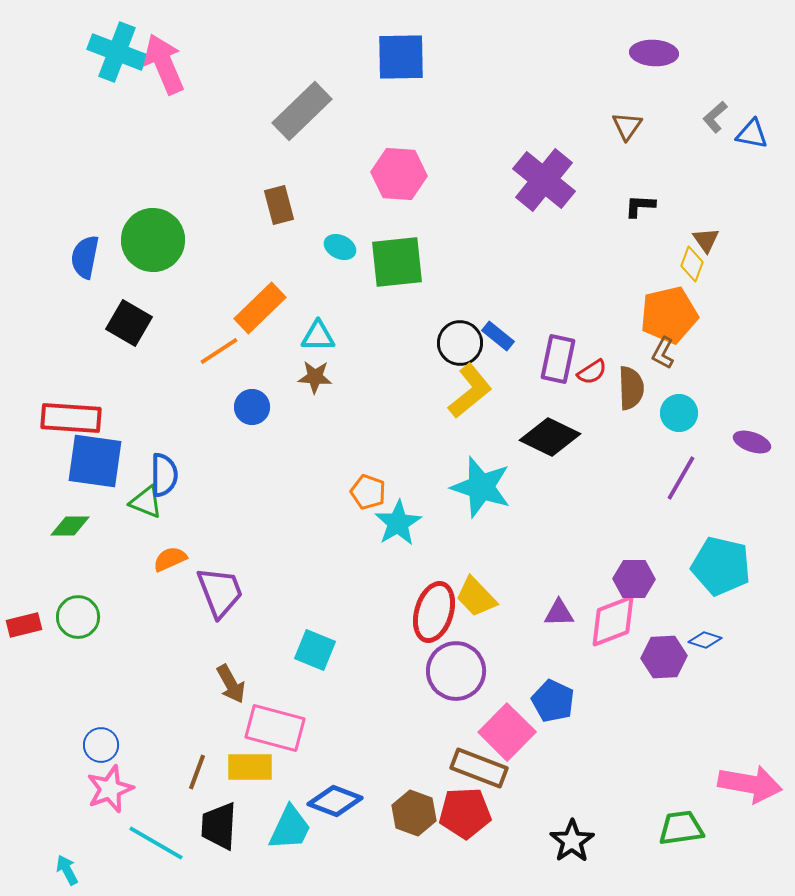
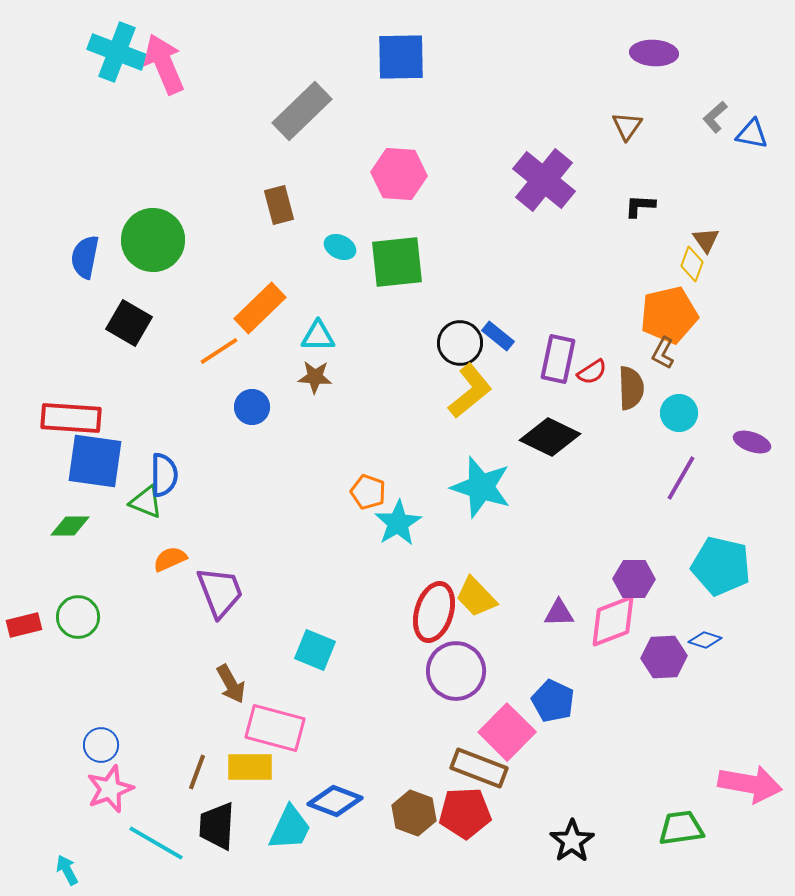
black trapezoid at (219, 826): moved 2 px left
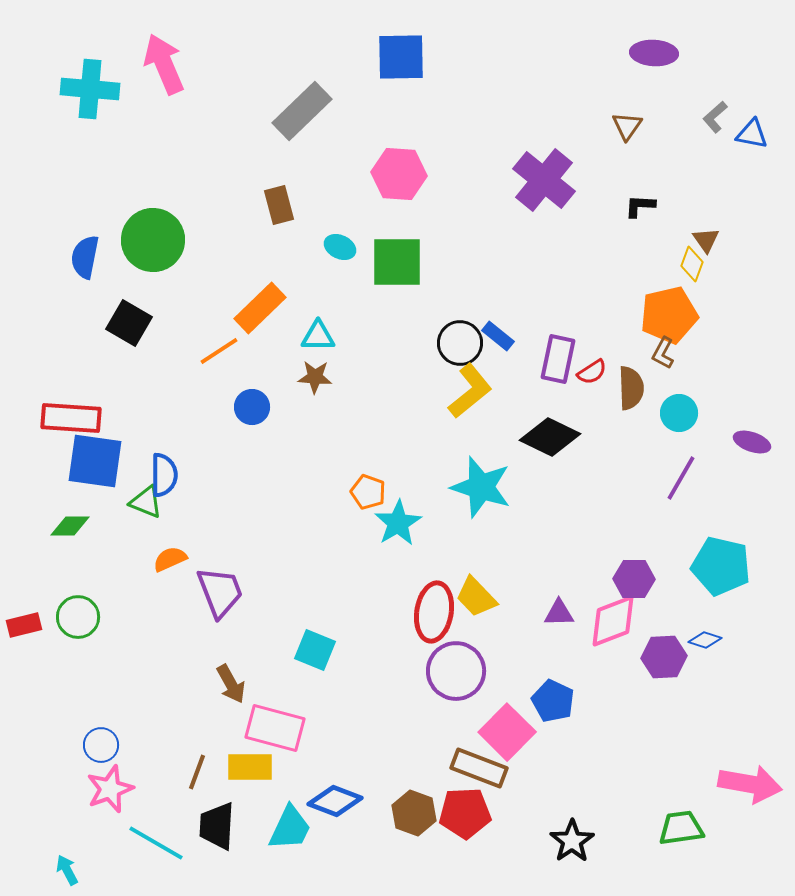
cyan cross at (117, 52): moved 27 px left, 37 px down; rotated 16 degrees counterclockwise
green square at (397, 262): rotated 6 degrees clockwise
red ellipse at (434, 612): rotated 8 degrees counterclockwise
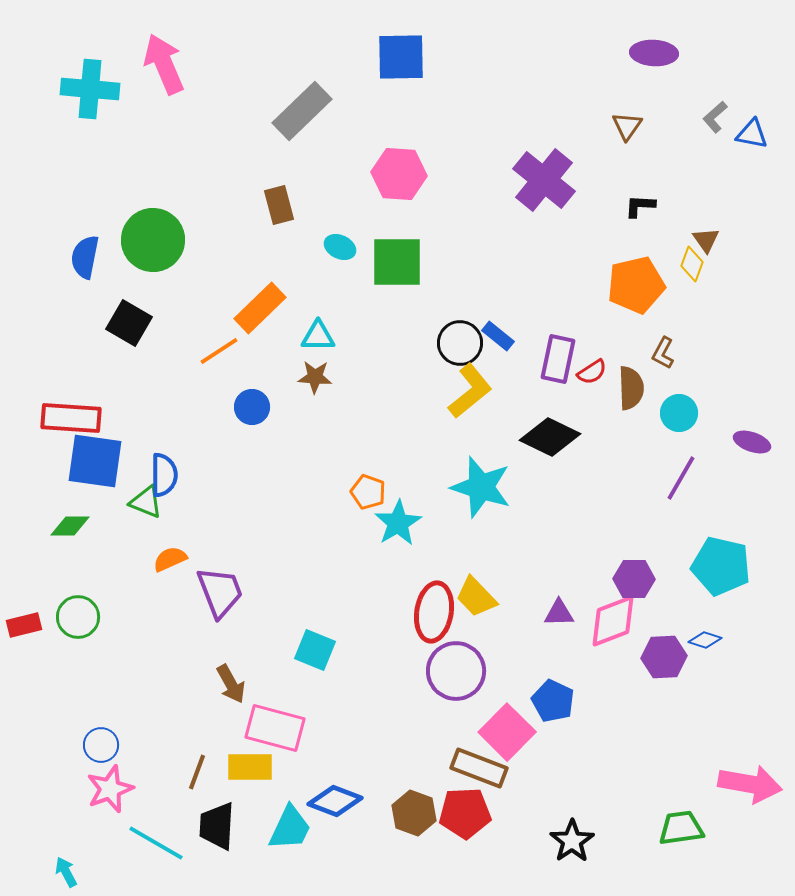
orange pentagon at (669, 315): moved 33 px left, 30 px up
cyan arrow at (67, 870): moved 1 px left, 2 px down
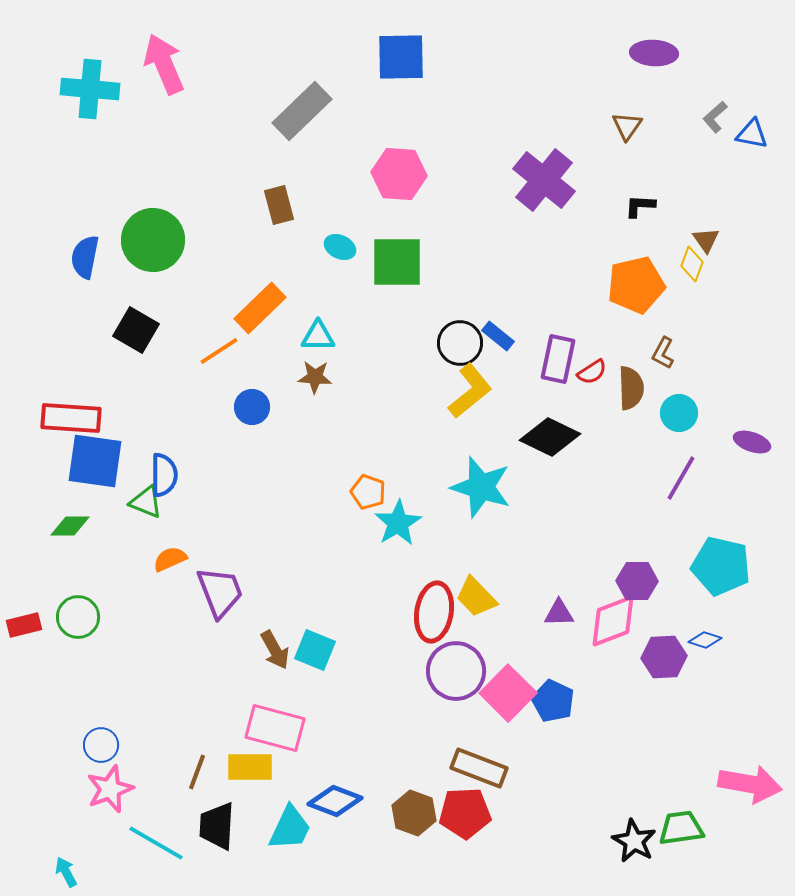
black square at (129, 323): moved 7 px right, 7 px down
purple hexagon at (634, 579): moved 3 px right, 2 px down
brown arrow at (231, 684): moved 44 px right, 34 px up
pink square at (507, 732): moved 1 px right, 39 px up
black star at (572, 841): moved 62 px right; rotated 9 degrees counterclockwise
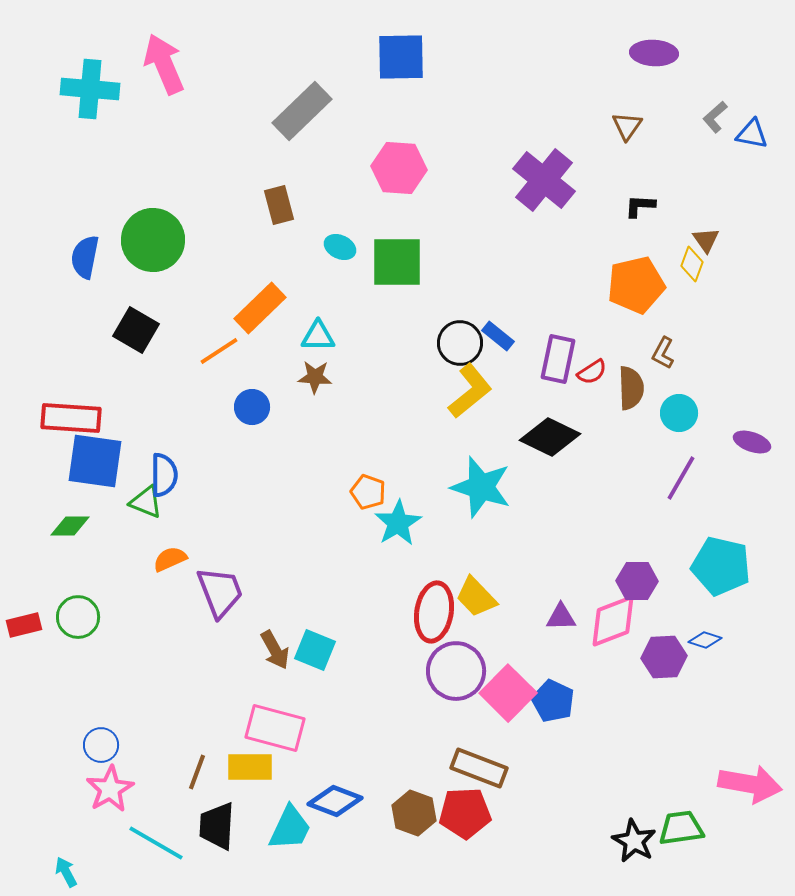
pink hexagon at (399, 174): moved 6 px up
purple triangle at (559, 613): moved 2 px right, 4 px down
pink star at (110, 789): rotated 9 degrees counterclockwise
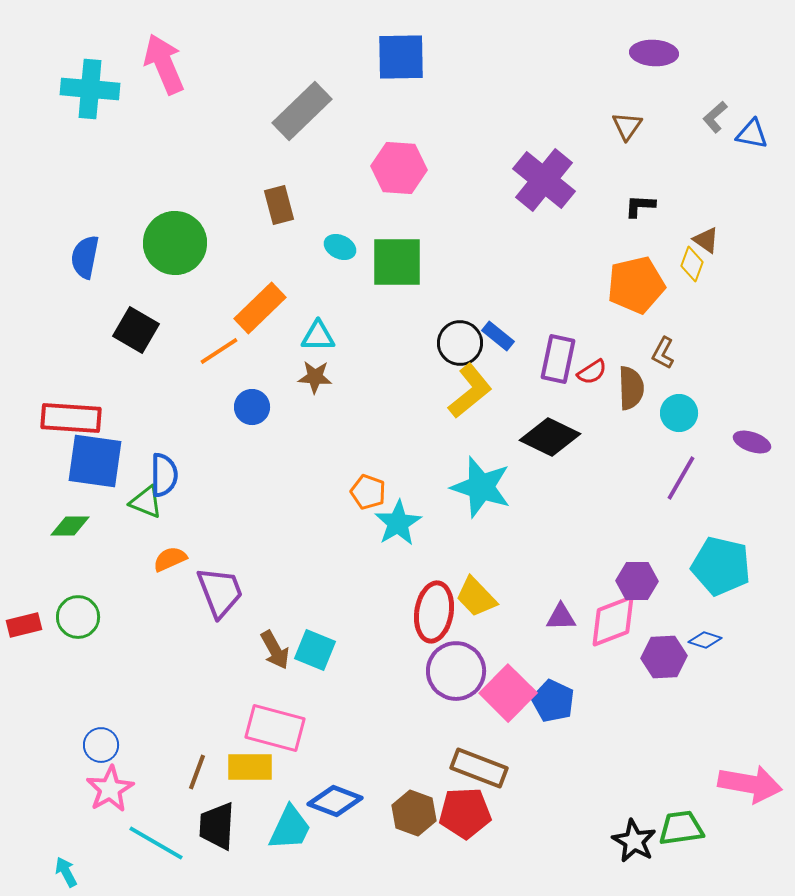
green circle at (153, 240): moved 22 px right, 3 px down
brown triangle at (706, 240): rotated 20 degrees counterclockwise
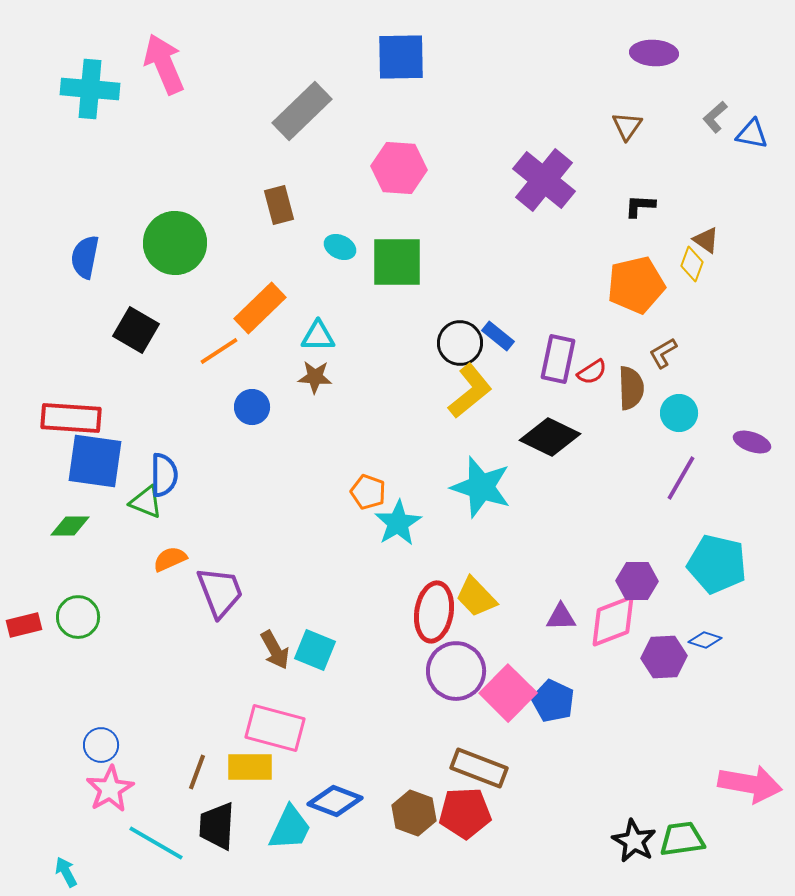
brown L-shape at (663, 353): rotated 32 degrees clockwise
cyan pentagon at (721, 566): moved 4 px left, 2 px up
green trapezoid at (681, 828): moved 1 px right, 11 px down
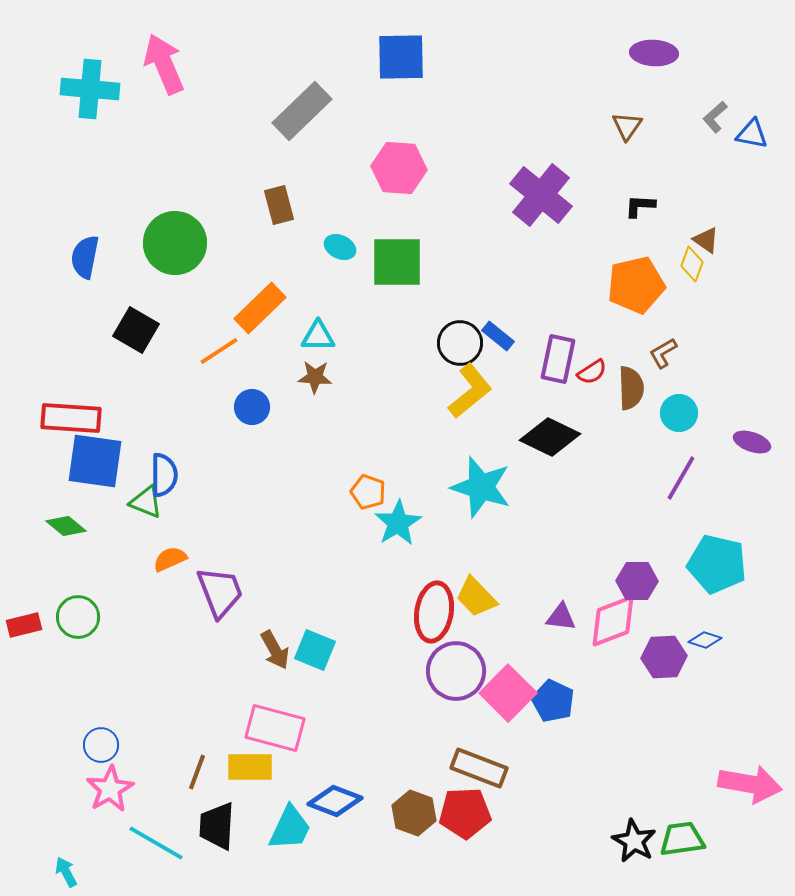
purple cross at (544, 180): moved 3 px left, 15 px down
green diamond at (70, 526): moved 4 px left; rotated 39 degrees clockwise
purple triangle at (561, 617): rotated 8 degrees clockwise
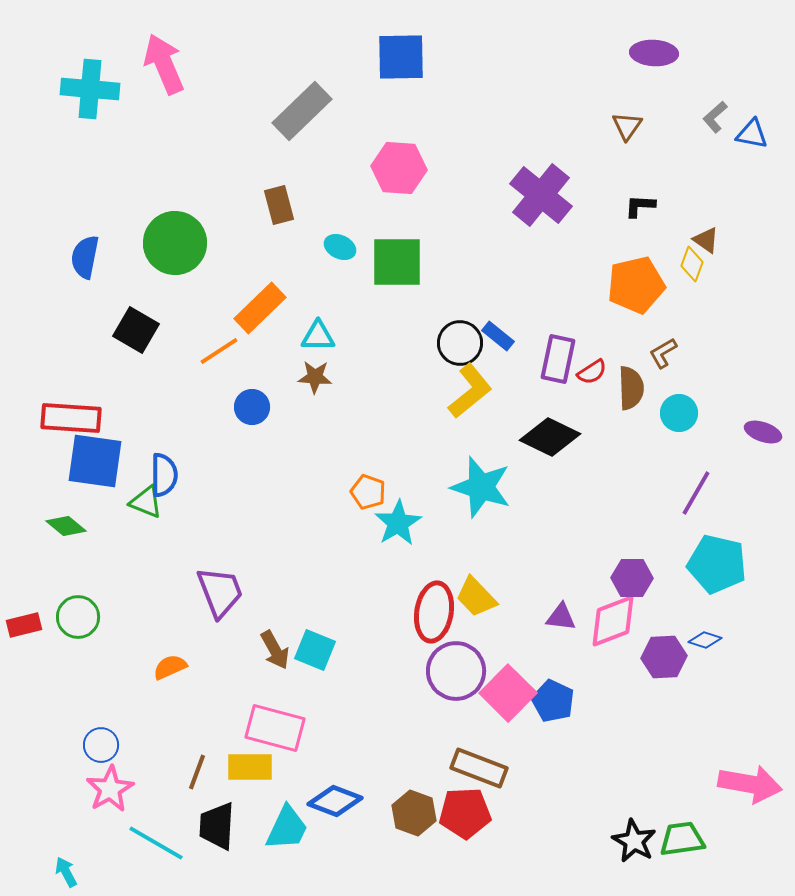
purple ellipse at (752, 442): moved 11 px right, 10 px up
purple line at (681, 478): moved 15 px right, 15 px down
orange semicircle at (170, 559): moved 108 px down
purple hexagon at (637, 581): moved 5 px left, 3 px up
cyan trapezoid at (290, 828): moved 3 px left
